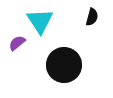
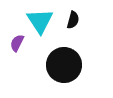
black semicircle: moved 19 px left, 3 px down
purple semicircle: rotated 24 degrees counterclockwise
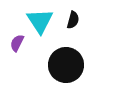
black circle: moved 2 px right
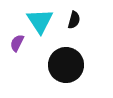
black semicircle: moved 1 px right
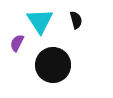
black semicircle: moved 2 px right; rotated 30 degrees counterclockwise
black circle: moved 13 px left
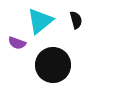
cyan triangle: rotated 24 degrees clockwise
purple semicircle: rotated 96 degrees counterclockwise
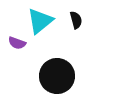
black circle: moved 4 px right, 11 px down
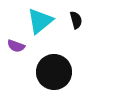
purple semicircle: moved 1 px left, 3 px down
black circle: moved 3 px left, 4 px up
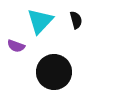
cyan triangle: rotated 8 degrees counterclockwise
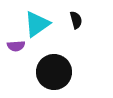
cyan triangle: moved 3 px left, 3 px down; rotated 12 degrees clockwise
purple semicircle: rotated 24 degrees counterclockwise
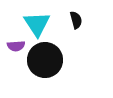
cyan triangle: rotated 28 degrees counterclockwise
black circle: moved 9 px left, 12 px up
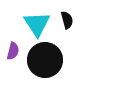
black semicircle: moved 9 px left
purple semicircle: moved 3 px left, 5 px down; rotated 72 degrees counterclockwise
